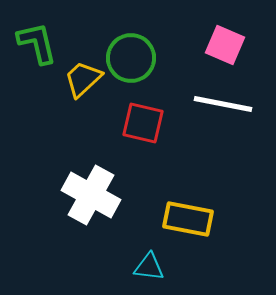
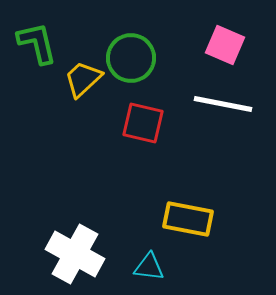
white cross: moved 16 px left, 59 px down
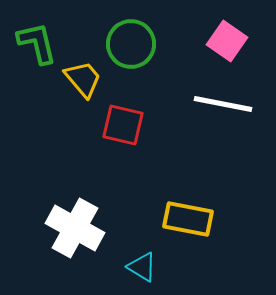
pink square: moved 2 px right, 4 px up; rotated 12 degrees clockwise
green circle: moved 14 px up
yellow trapezoid: rotated 93 degrees clockwise
red square: moved 20 px left, 2 px down
white cross: moved 26 px up
cyan triangle: moved 7 px left; rotated 24 degrees clockwise
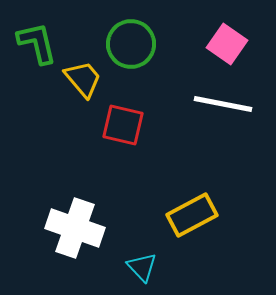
pink square: moved 3 px down
yellow rectangle: moved 4 px right, 4 px up; rotated 39 degrees counterclockwise
white cross: rotated 10 degrees counterclockwise
cyan triangle: rotated 16 degrees clockwise
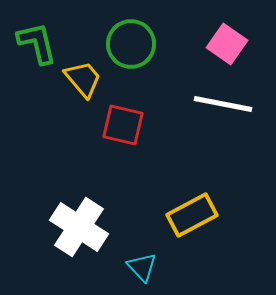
white cross: moved 4 px right, 1 px up; rotated 14 degrees clockwise
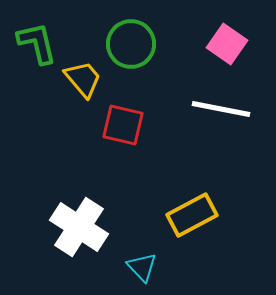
white line: moved 2 px left, 5 px down
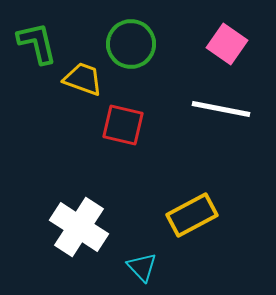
yellow trapezoid: rotated 30 degrees counterclockwise
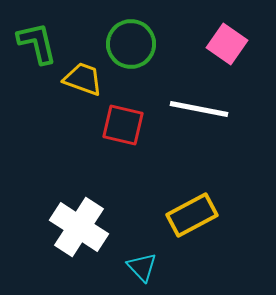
white line: moved 22 px left
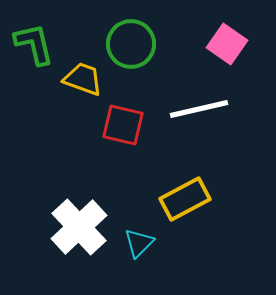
green L-shape: moved 3 px left, 1 px down
white line: rotated 24 degrees counterclockwise
yellow rectangle: moved 7 px left, 16 px up
white cross: rotated 14 degrees clockwise
cyan triangle: moved 3 px left, 24 px up; rotated 28 degrees clockwise
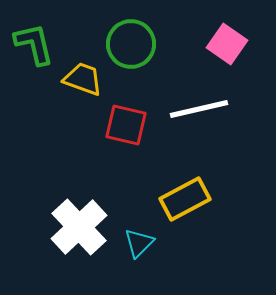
red square: moved 3 px right
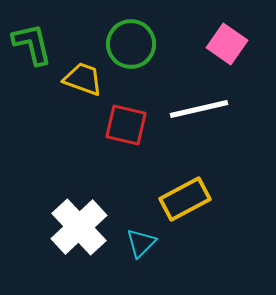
green L-shape: moved 2 px left
cyan triangle: moved 2 px right
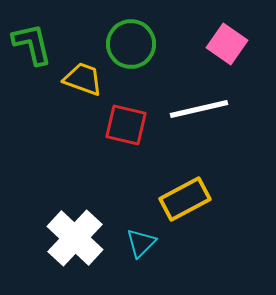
white cross: moved 4 px left, 11 px down; rotated 4 degrees counterclockwise
